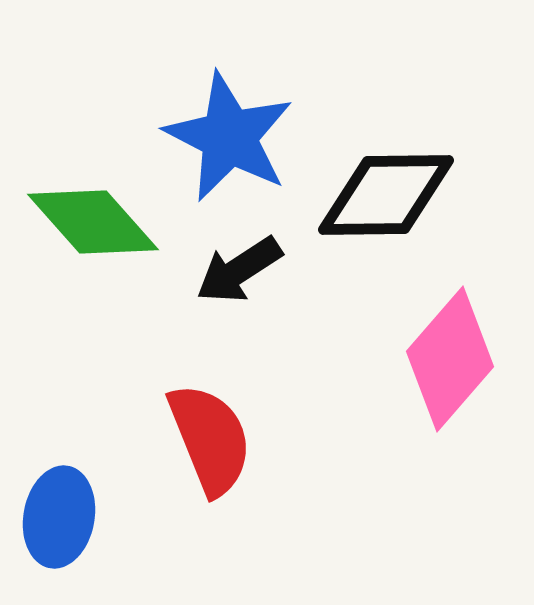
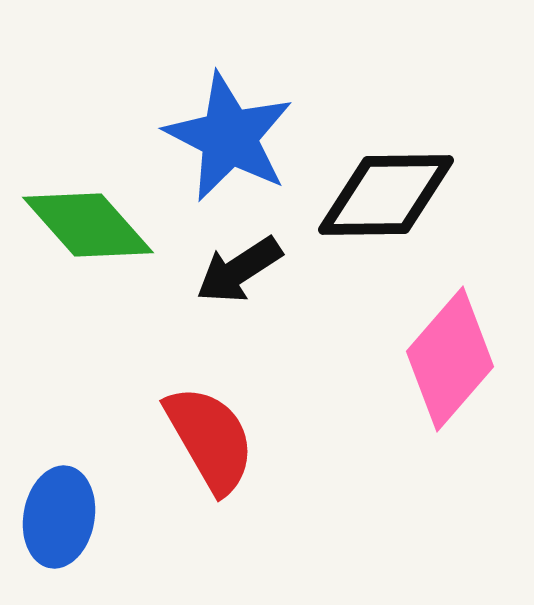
green diamond: moved 5 px left, 3 px down
red semicircle: rotated 8 degrees counterclockwise
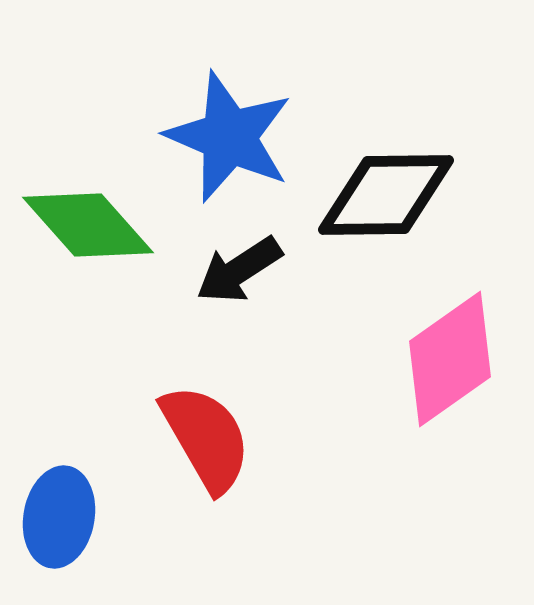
blue star: rotated 4 degrees counterclockwise
pink diamond: rotated 14 degrees clockwise
red semicircle: moved 4 px left, 1 px up
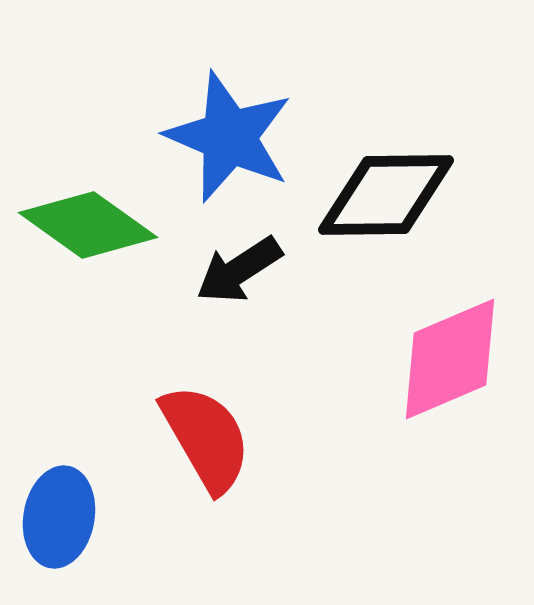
green diamond: rotated 13 degrees counterclockwise
pink diamond: rotated 12 degrees clockwise
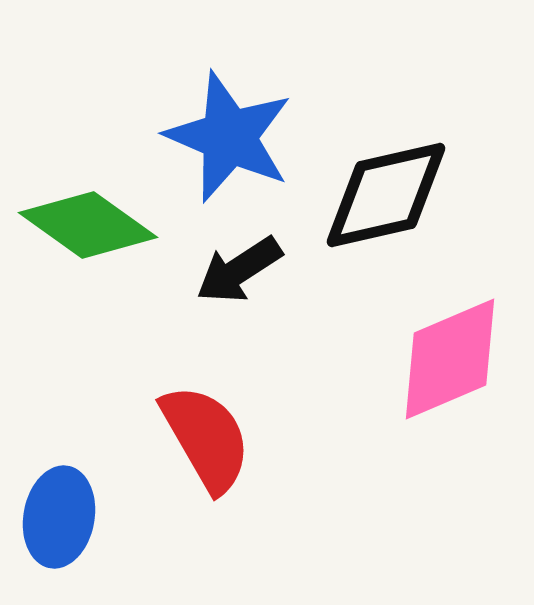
black diamond: rotated 12 degrees counterclockwise
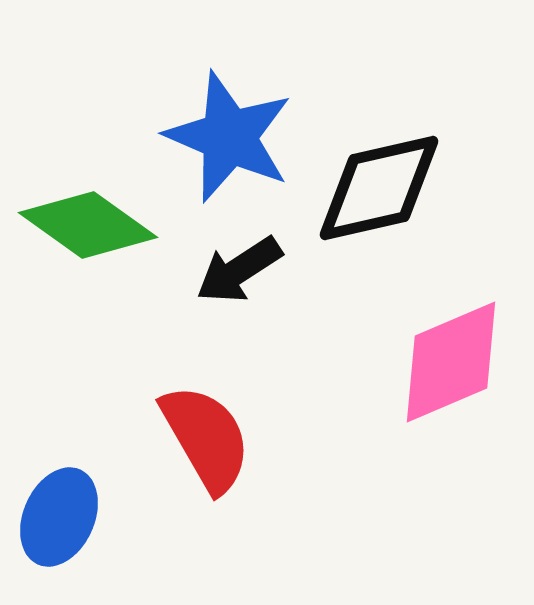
black diamond: moved 7 px left, 7 px up
pink diamond: moved 1 px right, 3 px down
blue ellipse: rotated 14 degrees clockwise
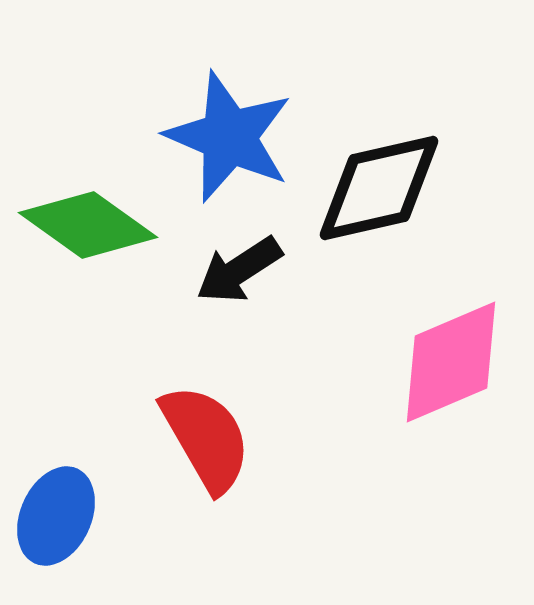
blue ellipse: moved 3 px left, 1 px up
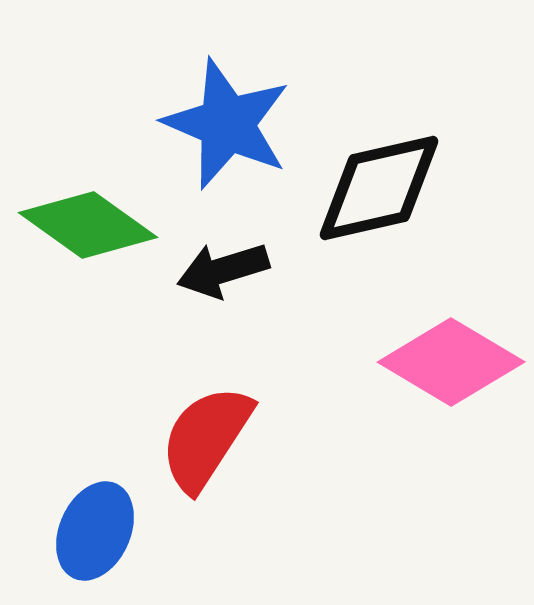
blue star: moved 2 px left, 13 px up
black arrow: moved 16 px left; rotated 16 degrees clockwise
pink diamond: rotated 54 degrees clockwise
red semicircle: rotated 117 degrees counterclockwise
blue ellipse: moved 39 px right, 15 px down
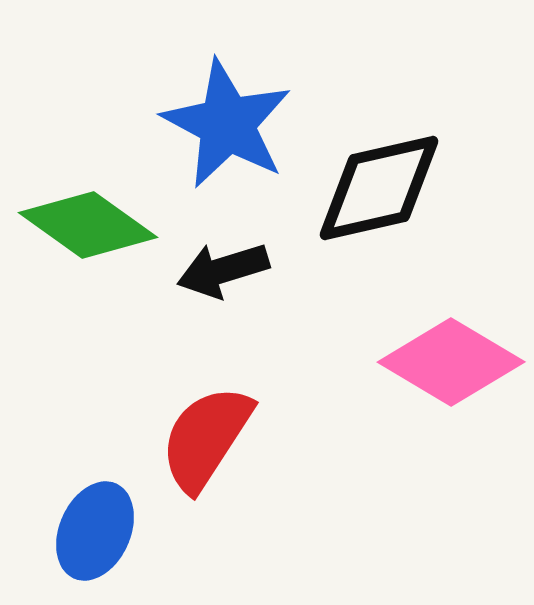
blue star: rotated 5 degrees clockwise
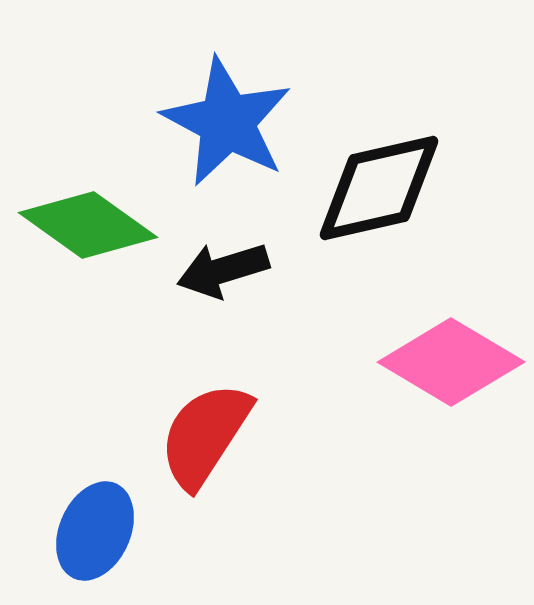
blue star: moved 2 px up
red semicircle: moved 1 px left, 3 px up
